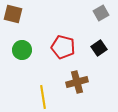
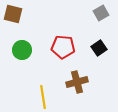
red pentagon: rotated 10 degrees counterclockwise
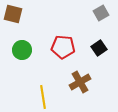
brown cross: moved 3 px right; rotated 15 degrees counterclockwise
